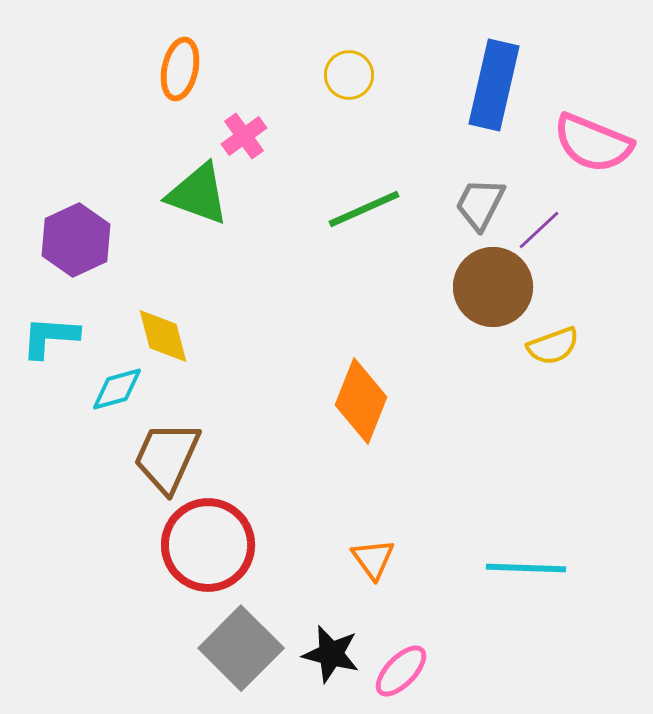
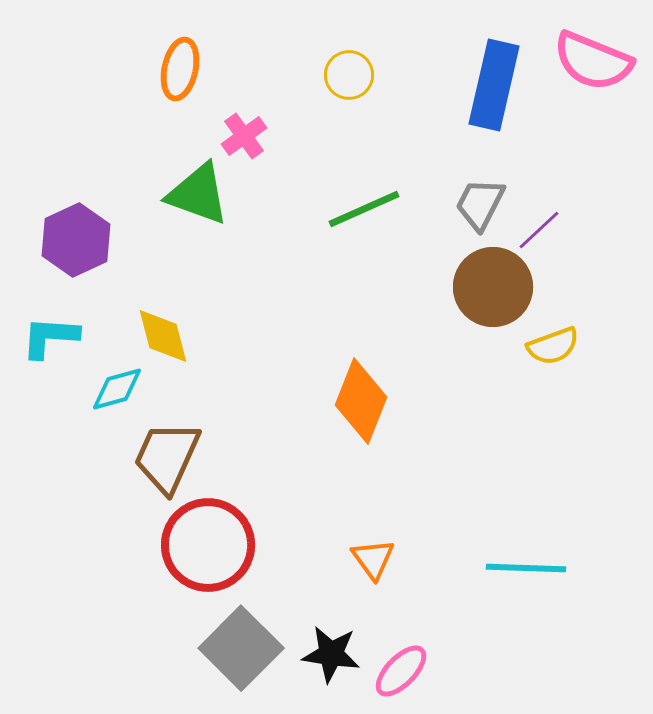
pink semicircle: moved 82 px up
black star: rotated 6 degrees counterclockwise
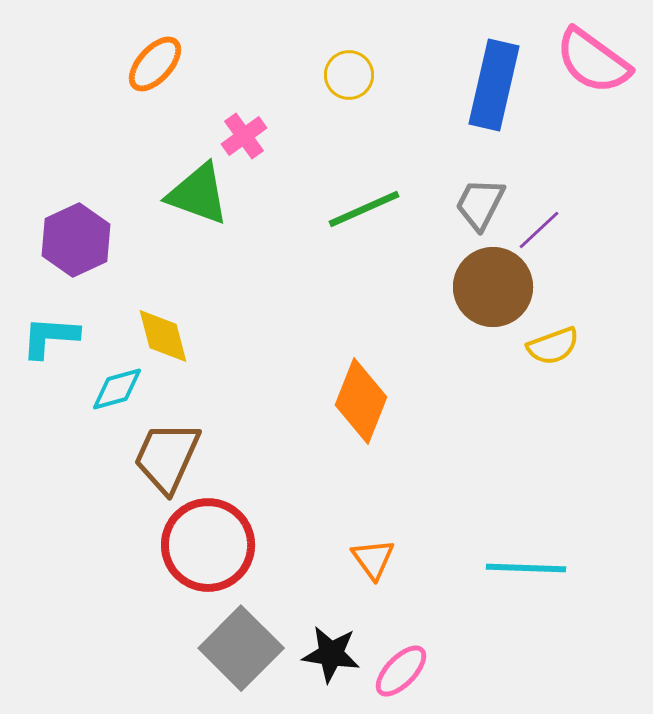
pink semicircle: rotated 14 degrees clockwise
orange ellipse: moved 25 px left, 5 px up; rotated 30 degrees clockwise
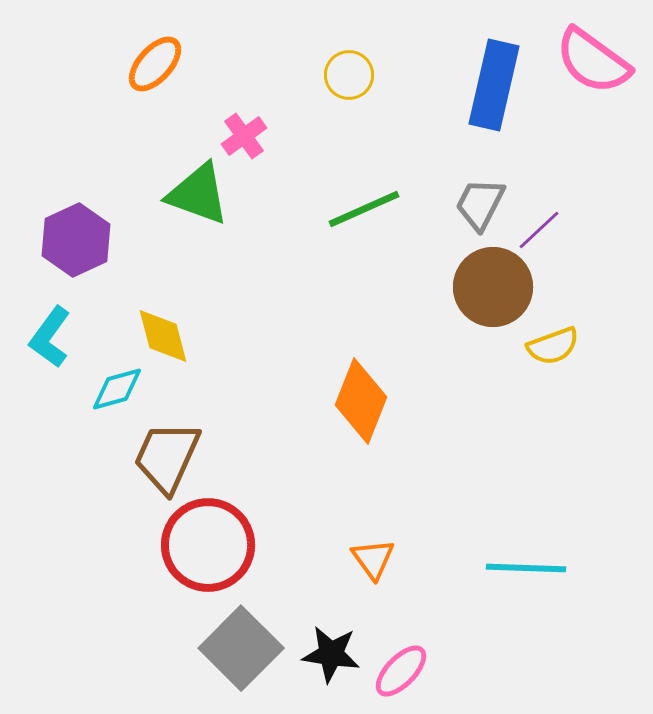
cyan L-shape: rotated 58 degrees counterclockwise
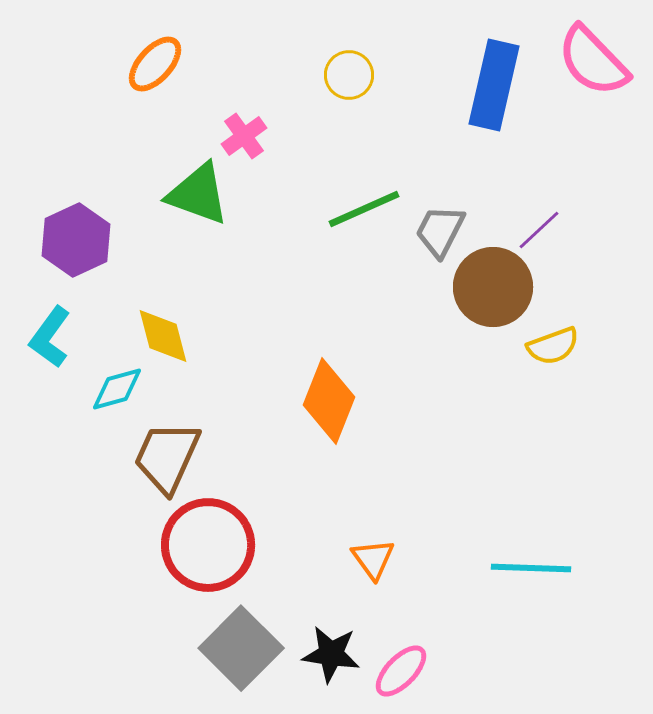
pink semicircle: rotated 10 degrees clockwise
gray trapezoid: moved 40 px left, 27 px down
orange diamond: moved 32 px left
cyan line: moved 5 px right
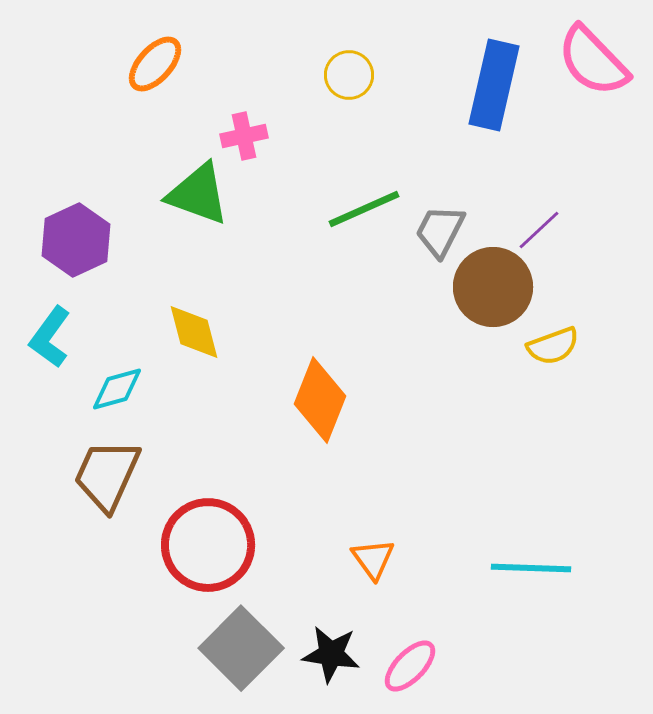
pink cross: rotated 24 degrees clockwise
yellow diamond: moved 31 px right, 4 px up
orange diamond: moved 9 px left, 1 px up
brown trapezoid: moved 60 px left, 18 px down
pink ellipse: moved 9 px right, 5 px up
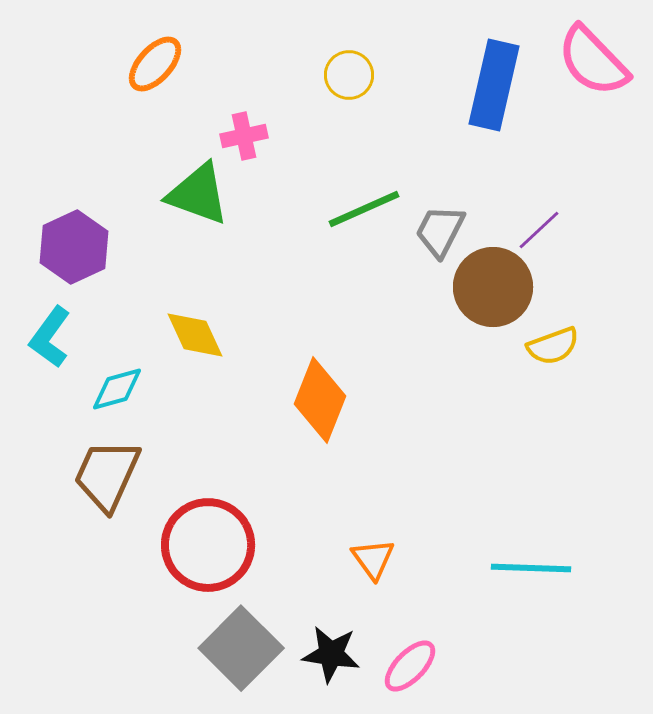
purple hexagon: moved 2 px left, 7 px down
yellow diamond: moved 1 px right, 3 px down; rotated 10 degrees counterclockwise
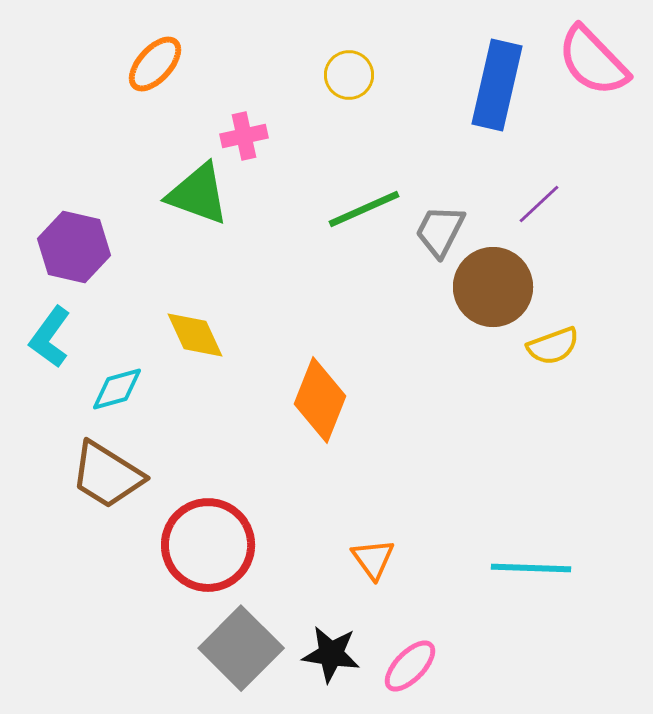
blue rectangle: moved 3 px right
purple line: moved 26 px up
purple hexagon: rotated 22 degrees counterclockwise
brown trapezoid: rotated 82 degrees counterclockwise
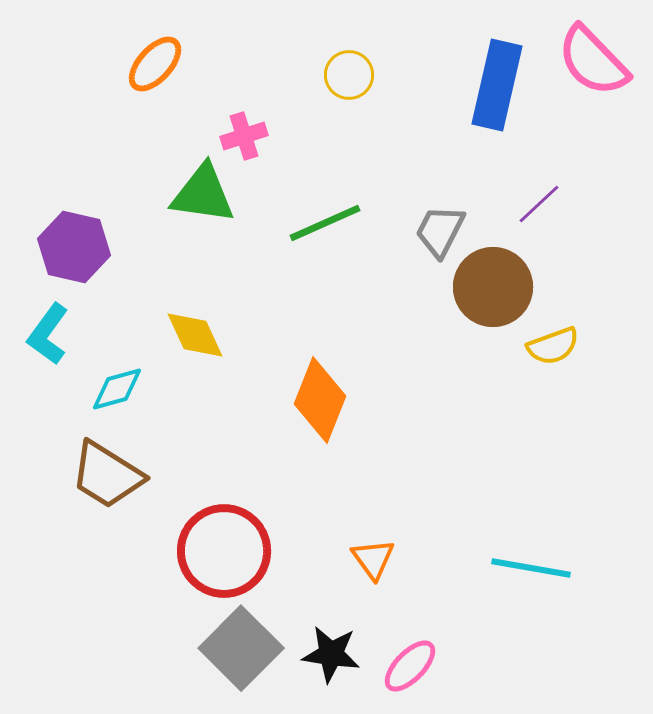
pink cross: rotated 6 degrees counterclockwise
green triangle: moved 5 px right; rotated 12 degrees counterclockwise
green line: moved 39 px left, 14 px down
cyan L-shape: moved 2 px left, 3 px up
red circle: moved 16 px right, 6 px down
cyan line: rotated 8 degrees clockwise
